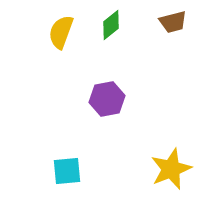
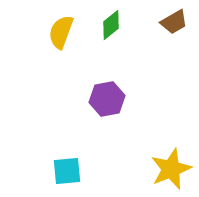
brown trapezoid: moved 1 px right; rotated 16 degrees counterclockwise
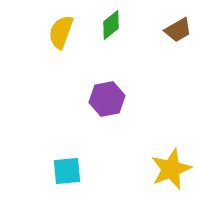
brown trapezoid: moved 4 px right, 8 px down
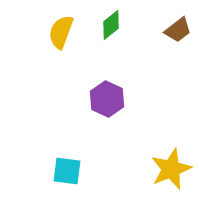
brown trapezoid: rotated 8 degrees counterclockwise
purple hexagon: rotated 24 degrees counterclockwise
cyan square: rotated 12 degrees clockwise
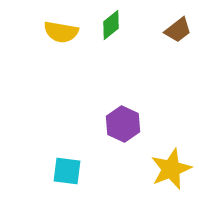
yellow semicircle: rotated 100 degrees counterclockwise
purple hexagon: moved 16 px right, 25 px down
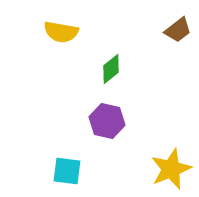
green diamond: moved 44 px down
purple hexagon: moved 16 px left, 3 px up; rotated 12 degrees counterclockwise
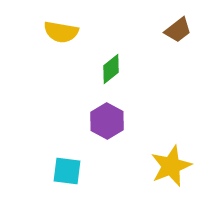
purple hexagon: rotated 16 degrees clockwise
yellow star: moved 3 px up
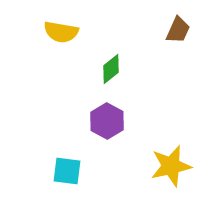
brown trapezoid: rotated 28 degrees counterclockwise
yellow star: rotated 9 degrees clockwise
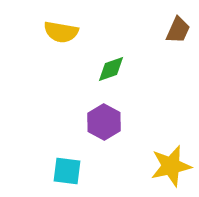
green diamond: rotated 20 degrees clockwise
purple hexagon: moved 3 px left, 1 px down
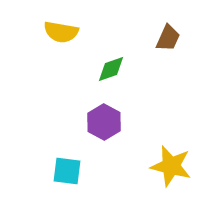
brown trapezoid: moved 10 px left, 8 px down
yellow star: rotated 27 degrees clockwise
